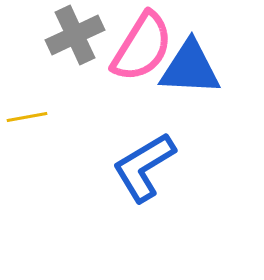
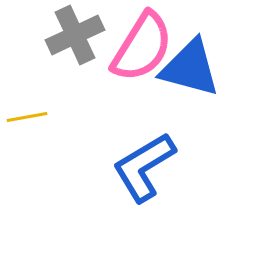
blue triangle: rotated 12 degrees clockwise
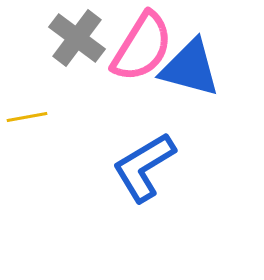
gray cross: moved 2 px right, 3 px down; rotated 28 degrees counterclockwise
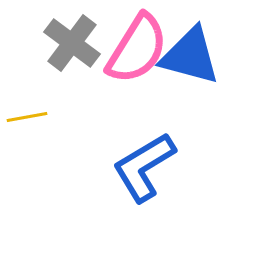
gray cross: moved 5 px left, 5 px down
pink semicircle: moved 5 px left, 2 px down
blue triangle: moved 12 px up
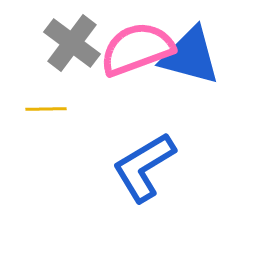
pink semicircle: rotated 142 degrees counterclockwise
yellow line: moved 19 px right, 8 px up; rotated 9 degrees clockwise
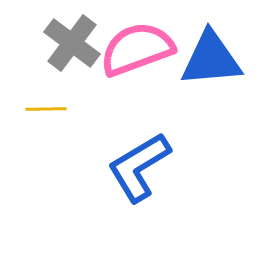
blue triangle: moved 21 px right, 3 px down; rotated 20 degrees counterclockwise
blue L-shape: moved 5 px left
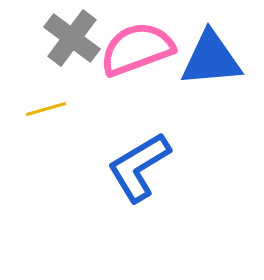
gray cross: moved 5 px up
yellow line: rotated 15 degrees counterclockwise
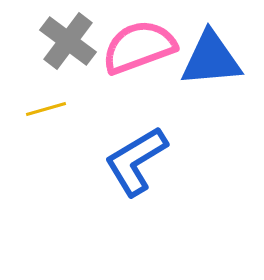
gray cross: moved 4 px left, 3 px down
pink semicircle: moved 2 px right, 2 px up
blue L-shape: moved 3 px left, 6 px up
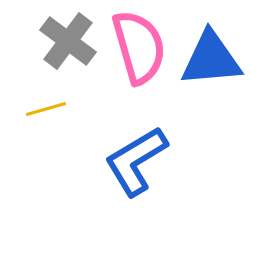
pink semicircle: rotated 94 degrees clockwise
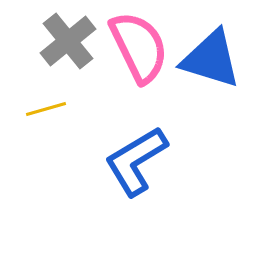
gray cross: rotated 14 degrees clockwise
pink semicircle: rotated 10 degrees counterclockwise
blue triangle: rotated 22 degrees clockwise
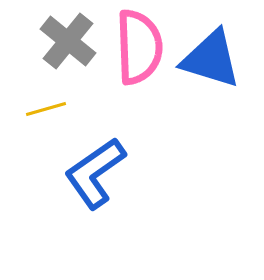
gray cross: rotated 12 degrees counterclockwise
pink semicircle: rotated 24 degrees clockwise
blue L-shape: moved 41 px left, 12 px down; rotated 4 degrees counterclockwise
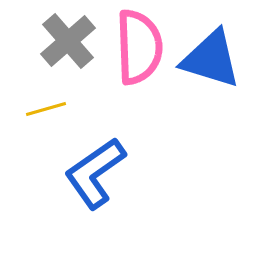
gray cross: rotated 10 degrees clockwise
